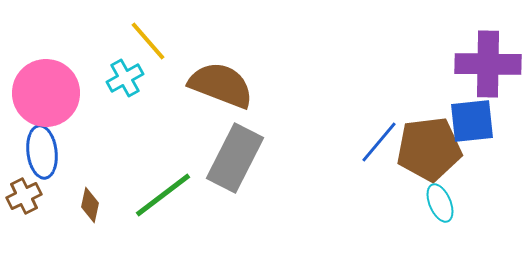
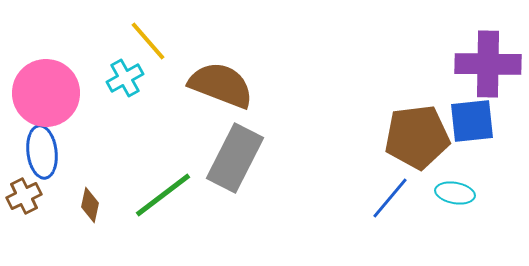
blue line: moved 11 px right, 56 px down
brown pentagon: moved 12 px left, 12 px up
cyan ellipse: moved 15 px right, 10 px up; rotated 57 degrees counterclockwise
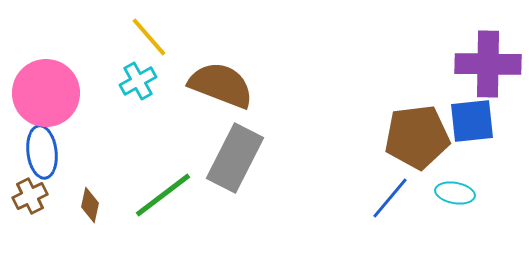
yellow line: moved 1 px right, 4 px up
cyan cross: moved 13 px right, 3 px down
brown cross: moved 6 px right
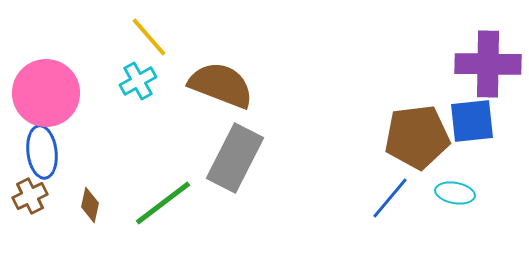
green line: moved 8 px down
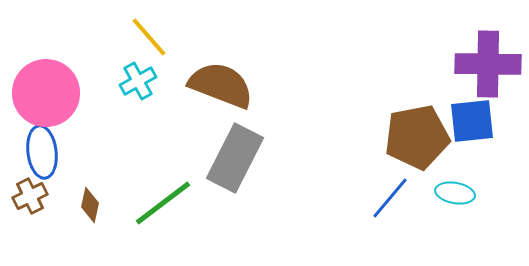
brown pentagon: rotated 4 degrees counterclockwise
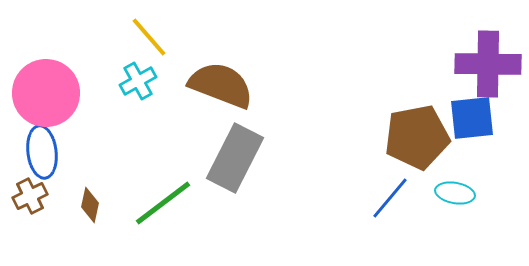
blue square: moved 3 px up
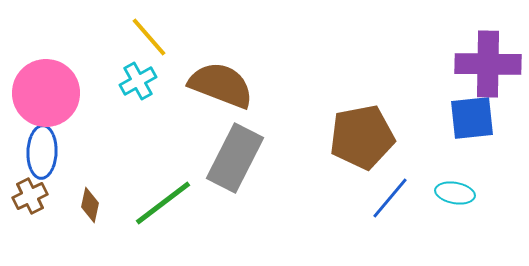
brown pentagon: moved 55 px left
blue ellipse: rotated 9 degrees clockwise
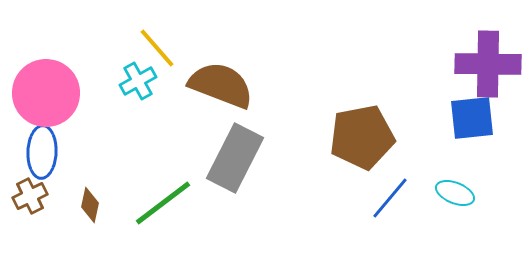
yellow line: moved 8 px right, 11 px down
cyan ellipse: rotated 12 degrees clockwise
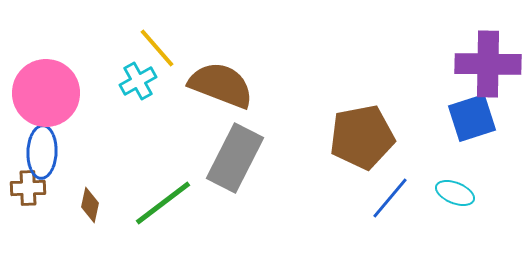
blue square: rotated 12 degrees counterclockwise
brown cross: moved 2 px left, 8 px up; rotated 24 degrees clockwise
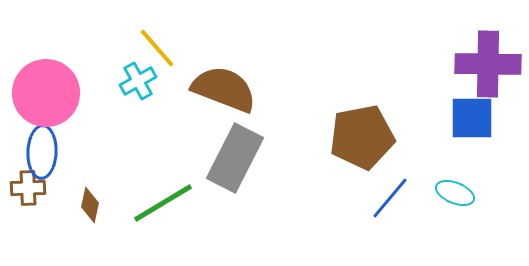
brown semicircle: moved 3 px right, 4 px down
blue square: rotated 18 degrees clockwise
green line: rotated 6 degrees clockwise
